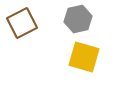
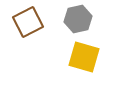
brown square: moved 6 px right, 1 px up
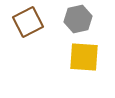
yellow square: rotated 12 degrees counterclockwise
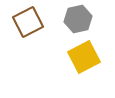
yellow square: rotated 32 degrees counterclockwise
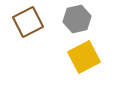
gray hexagon: moved 1 px left
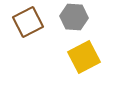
gray hexagon: moved 3 px left, 2 px up; rotated 16 degrees clockwise
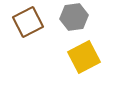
gray hexagon: rotated 12 degrees counterclockwise
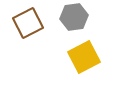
brown square: moved 1 px down
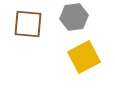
brown square: moved 1 px down; rotated 32 degrees clockwise
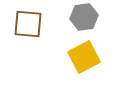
gray hexagon: moved 10 px right
